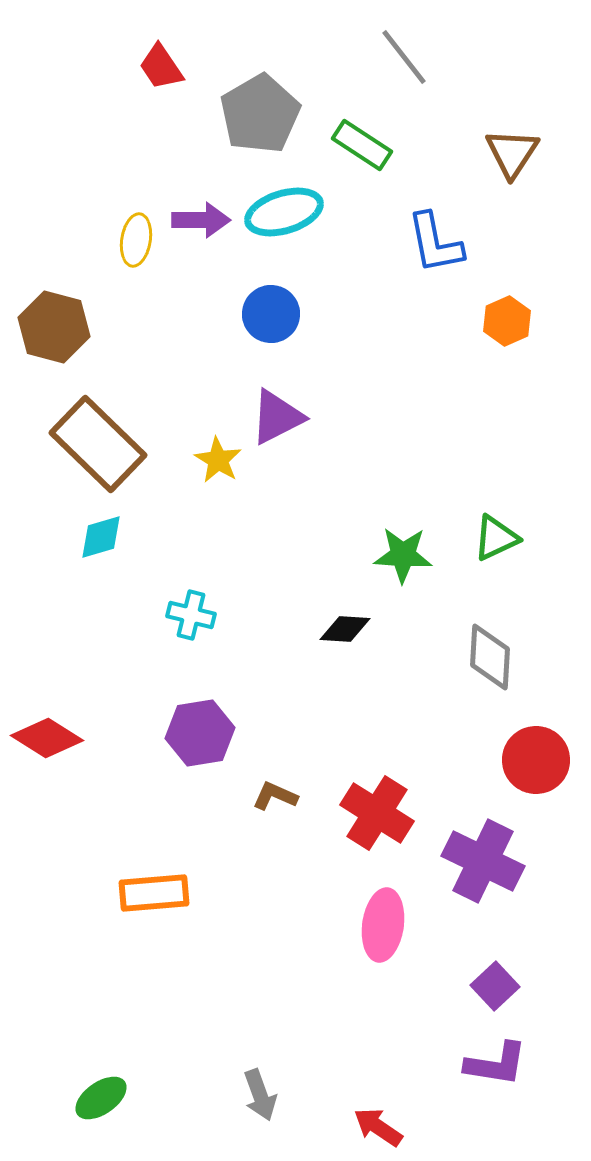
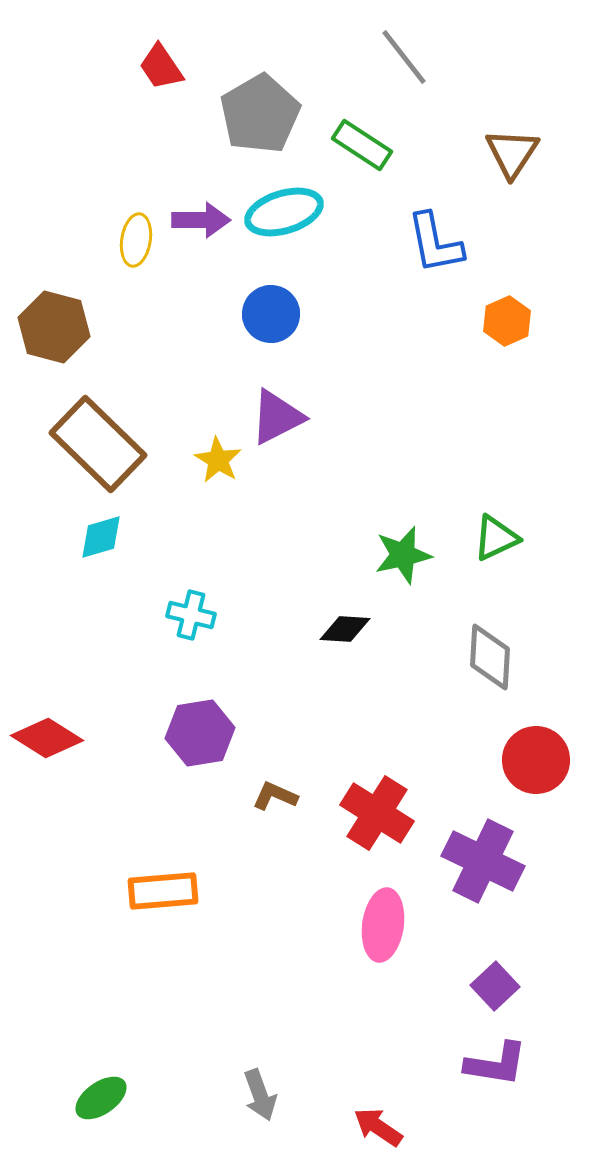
green star: rotated 16 degrees counterclockwise
orange rectangle: moved 9 px right, 2 px up
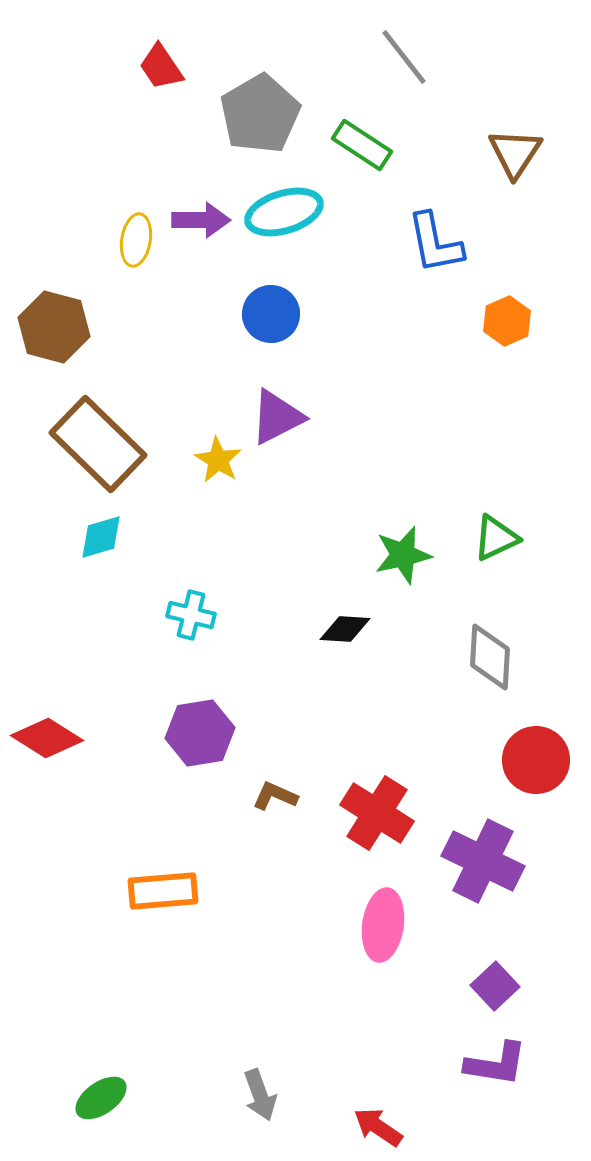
brown triangle: moved 3 px right
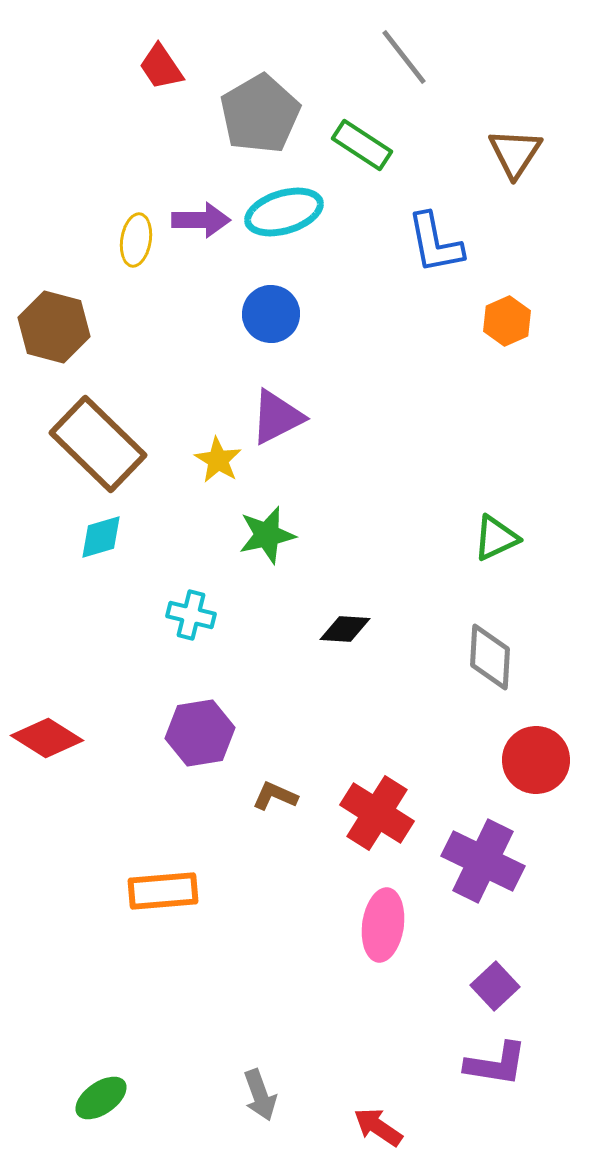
green star: moved 136 px left, 20 px up
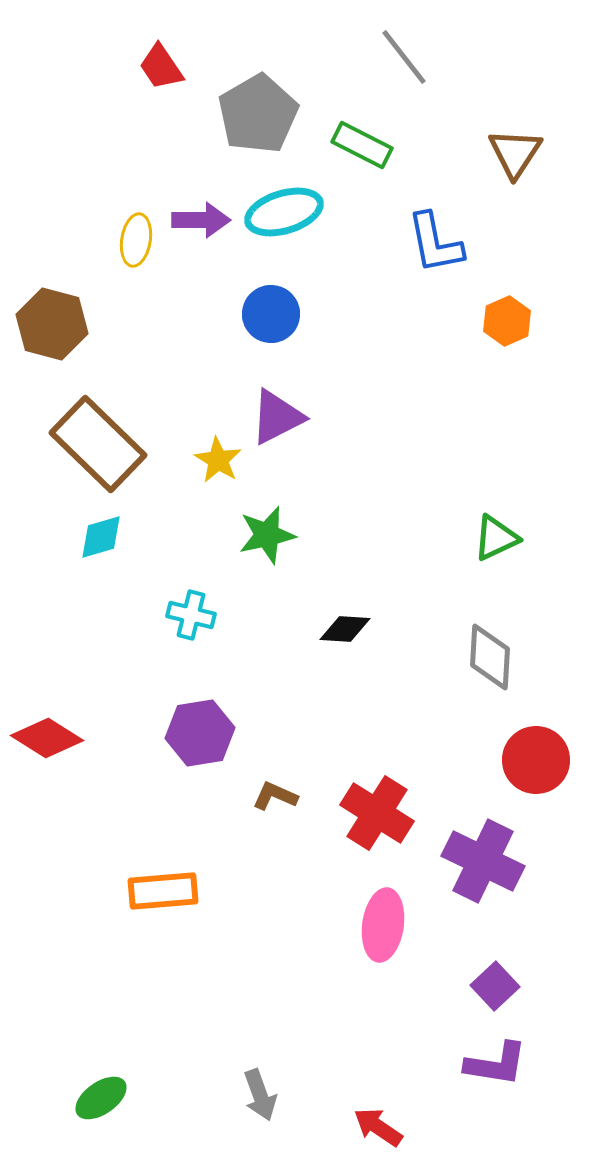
gray pentagon: moved 2 px left
green rectangle: rotated 6 degrees counterclockwise
brown hexagon: moved 2 px left, 3 px up
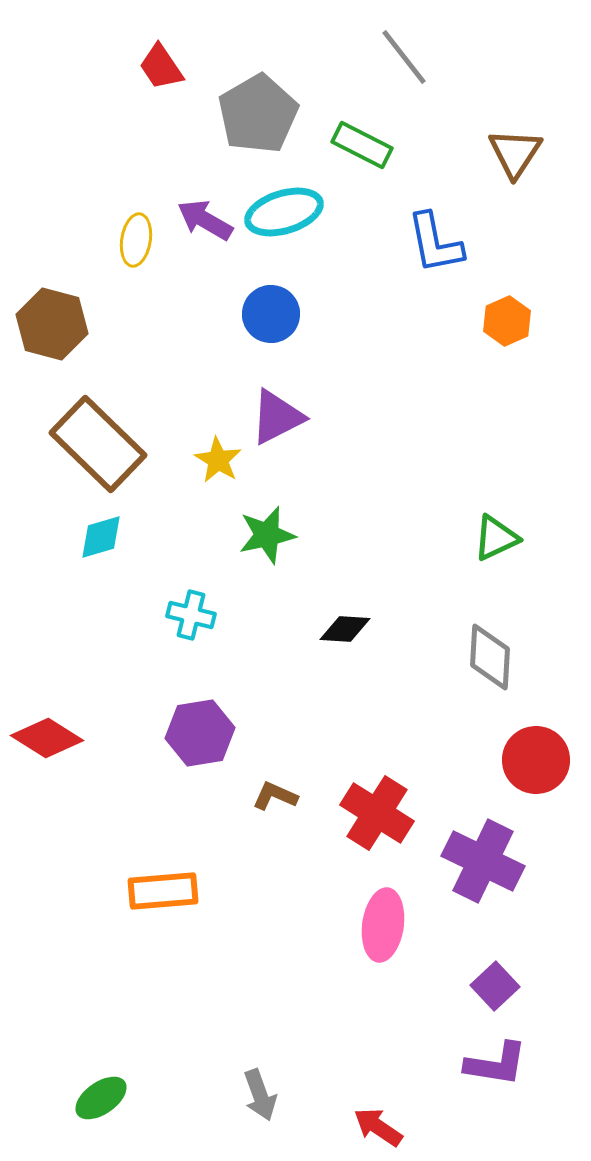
purple arrow: moved 4 px right; rotated 150 degrees counterclockwise
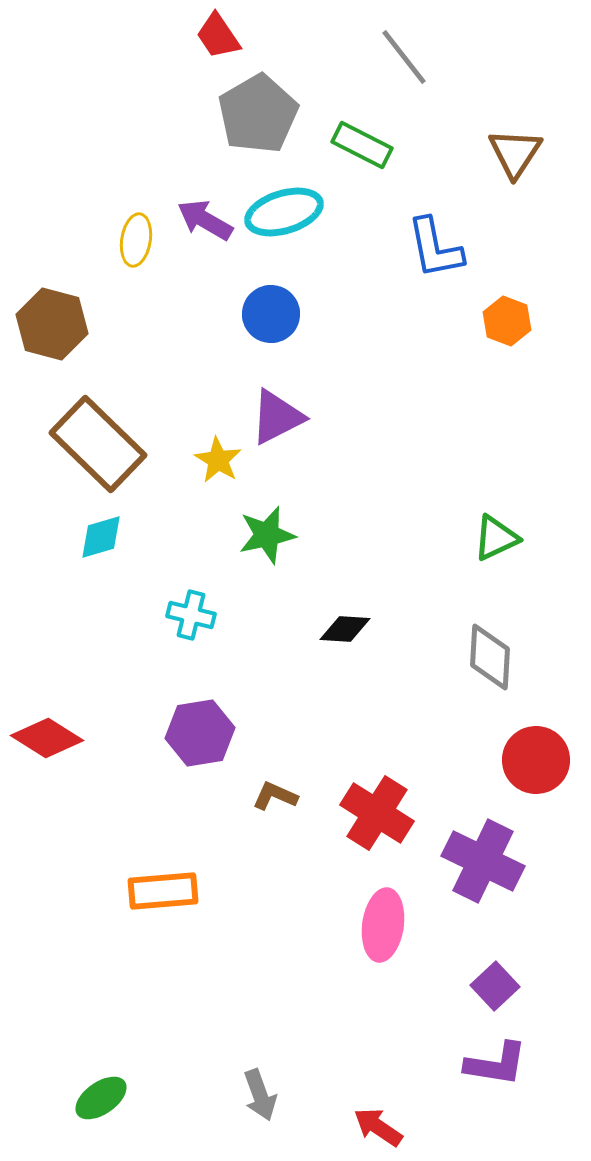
red trapezoid: moved 57 px right, 31 px up
blue L-shape: moved 5 px down
orange hexagon: rotated 15 degrees counterclockwise
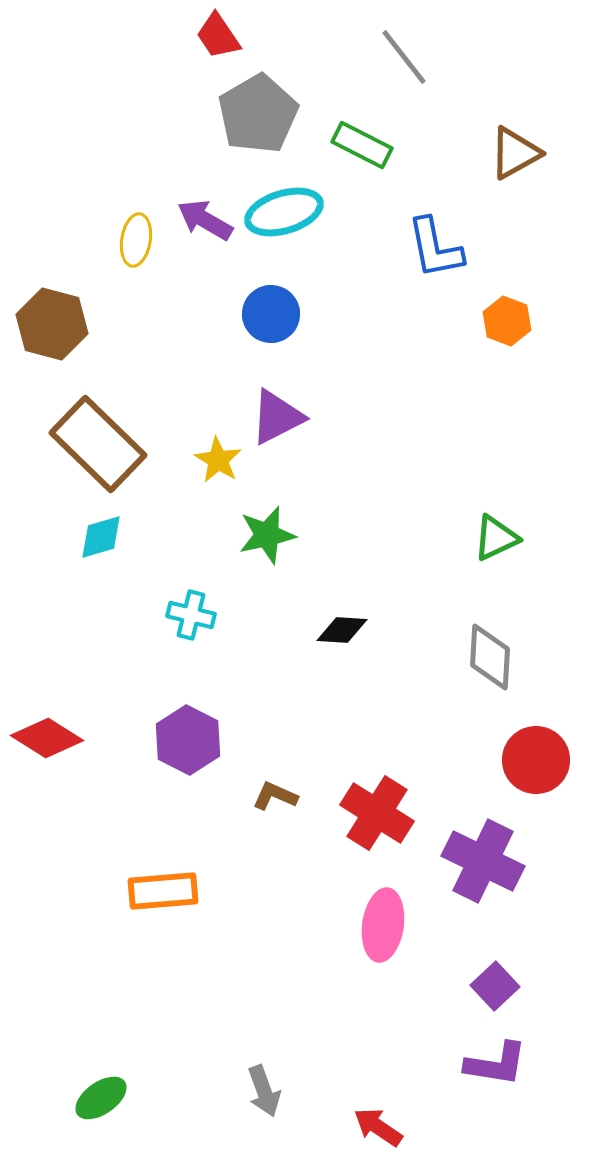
brown triangle: rotated 28 degrees clockwise
black diamond: moved 3 px left, 1 px down
purple hexagon: moved 12 px left, 7 px down; rotated 24 degrees counterclockwise
gray arrow: moved 4 px right, 4 px up
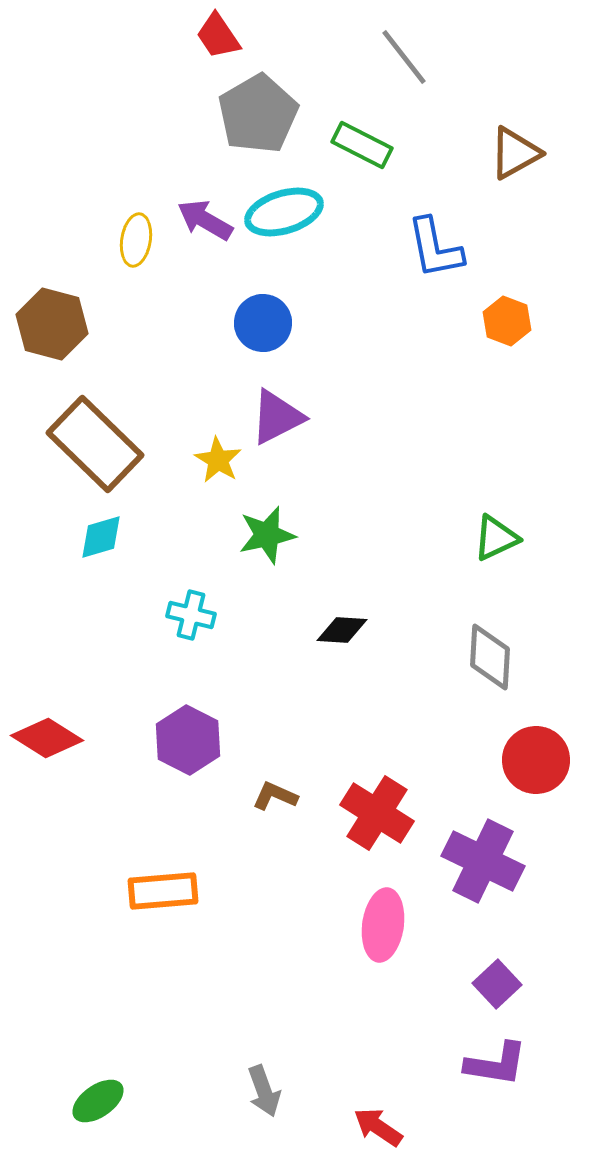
blue circle: moved 8 px left, 9 px down
brown rectangle: moved 3 px left
purple square: moved 2 px right, 2 px up
green ellipse: moved 3 px left, 3 px down
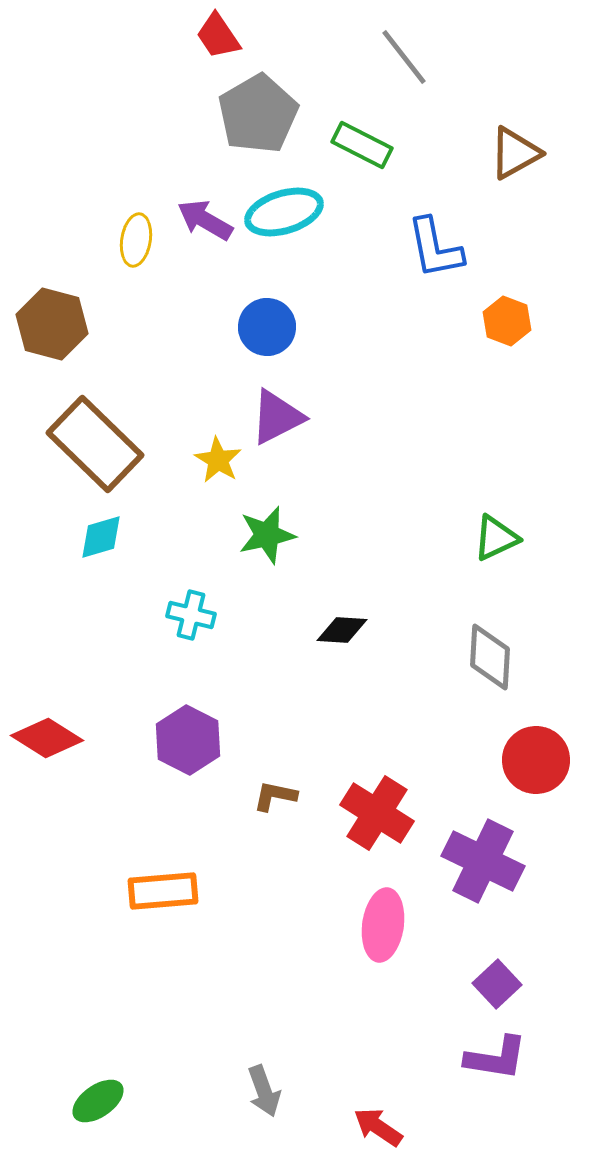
blue circle: moved 4 px right, 4 px down
brown L-shape: rotated 12 degrees counterclockwise
purple L-shape: moved 6 px up
